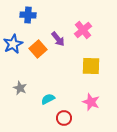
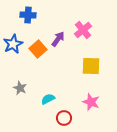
purple arrow: rotated 105 degrees counterclockwise
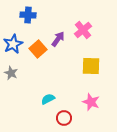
gray star: moved 9 px left, 15 px up
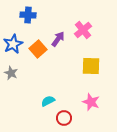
cyan semicircle: moved 2 px down
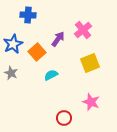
orange square: moved 1 px left, 3 px down
yellow square: moved 1 px left, 3 px up; rotated 24 degrees counterclockwise
cyan semicircle: moved 3 px right, 26 px up
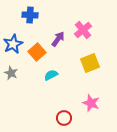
blue cross: moved 2 px right
pink star: moved 1 px down
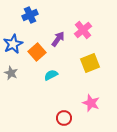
blue cross: rotated 28 degrees counterclockwise
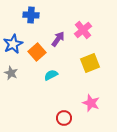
blue cross: moved 1 px right; rotated 28 degrees clockwise
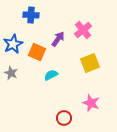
orange square: rotated 24 degrees counterclockwise
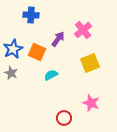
blue star: moved 5 px down
